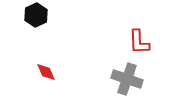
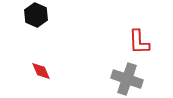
black hexagon: rotated 10 degrees counterclockwise
red diamond: moved 5 px left, 1 px up
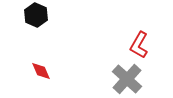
red L-shape: moved 3 px down; rotated 32 degrees clockwise
gray cross: rotated 24 degrees clockwise
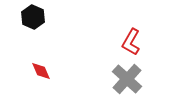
black hexagon: moved 3 px left, 2 px down
red L-shape: moved 8 px left, 3 px up
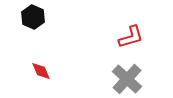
red L-shape: moved 5 px up; rotated 136 degrees counterclockwise
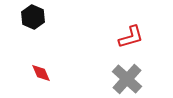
red diamond: moved 2 px down
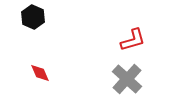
red L-shape: moved 2 px right, 3 px down
red diamond: moved 1 px left
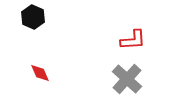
red L-shape: rotated 12 degrees clockwise
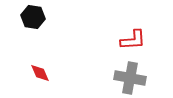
black hexagon: rotated 15 degrees counterclockwise
gray cross: moved 3 px right, 1 px up; rotated 32 degrees counterclockwise
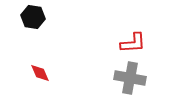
red L-shape: moved 3 px down
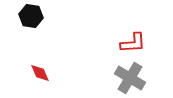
black hexagon: moved 2 px left, 1 px up
gray cross: rotated 20 degrees clockwise
